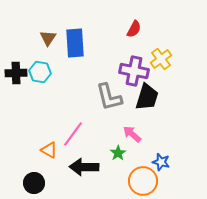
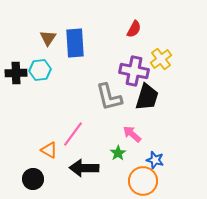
cyan hexagon: moved 2 px up; rotated 15 degrees counterclockwise
blue star: moved 6 px left, 2 px up
black arrow: moved 1 px down
black circle: moved 1 px left, 4 px up
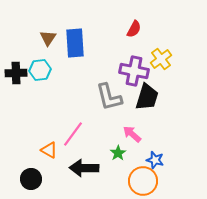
black circle: moved 2 px left
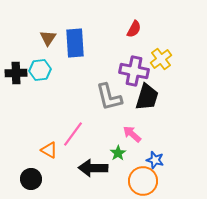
black arrow: moved 9 px right
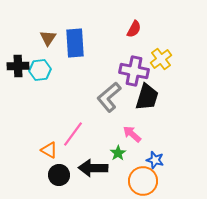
black cross: moved 2 px right, 7 px up
gray L-shape: rotated 64 degrees clockwise
black circle: moved 28 px right, 4 px up
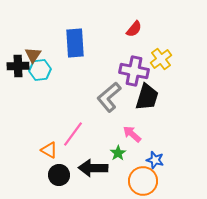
red semicircle: rotated 12 degrees clockwise
brown triangle: moved 15 px left, 17 px down
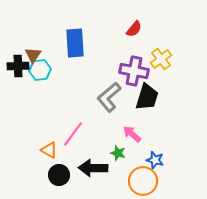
green star: rotated 21 degrees counterclockwise
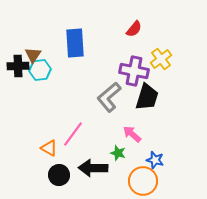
orange triangle: moved 2 px up
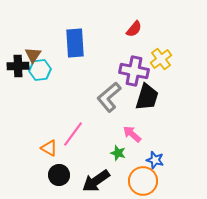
black arrow: moved 3 px right, 13 px down; rotated 36 degrees counterclockwise
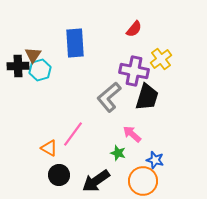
cyan hexagon: rotated 10 degrees counterclockwise
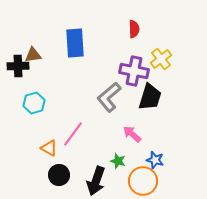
red semicircle: rotated 42 degrees counterclockwise
brown triangle: rotated 48 degrees clockwise
cyan hexagon: moved 6 px left, 33 px down
black trapezoid: moved 3 px right
green star: moved 8 px down
black arrow: rotated 36 degrees counterclockwise
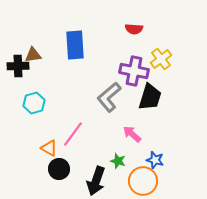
red semicircle: rotated 96 degrees clockwise
blue rectangle: moved 2 px down
black circle: moved 6 px up
